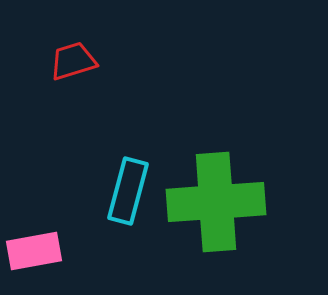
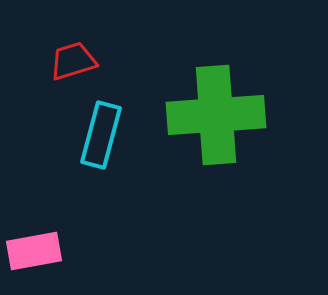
cyan rectangle: moved 27 px left, 56 px up
green cross: moved 87 px up
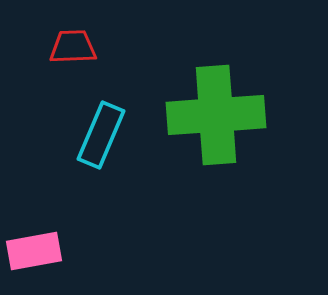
red trapezoid: moved 14 px up; rotated 15 degrees clockwise
cyan rectangle: rotated 8 degrees clockwise
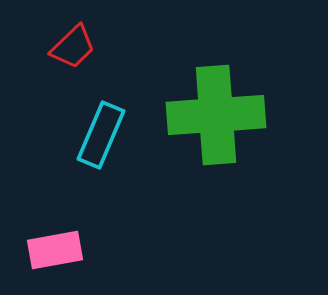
red trapezoid: rotated 138 degrees clockwise
pink rectangle: moved 21 px right, 1 px up
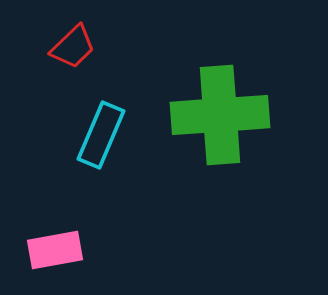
green cross: moved 4 px right
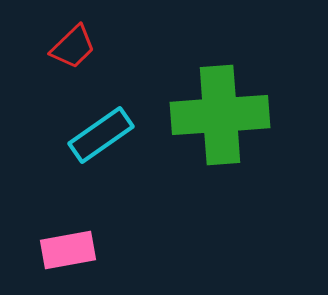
cyan rectangle: rotated 32 degrees clockwise
pink rectangle: moved 13 px right
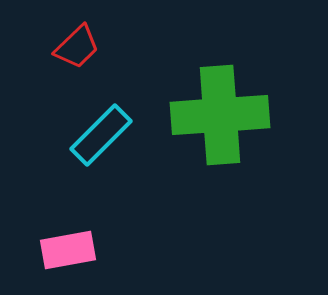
red trapezoid: moved 4 px right
cyan rectangle: rotated 10 degrees counterclockwise
